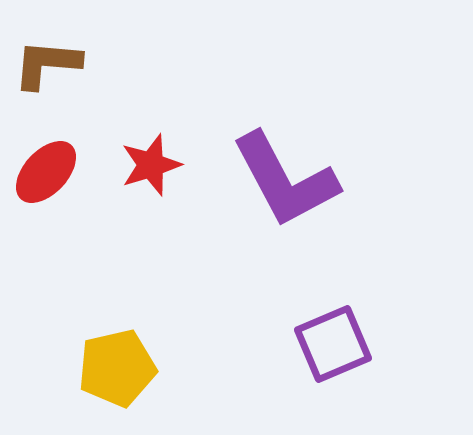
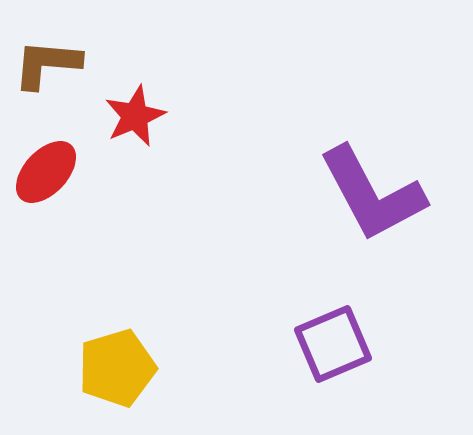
red star: moved 16 px left, 49 px up; rotated 6 degrees counterclockwise
purple L-shape: moved 87 px right, 14 px down
yellow pentagon: rotated 4 degrees counterclockwise
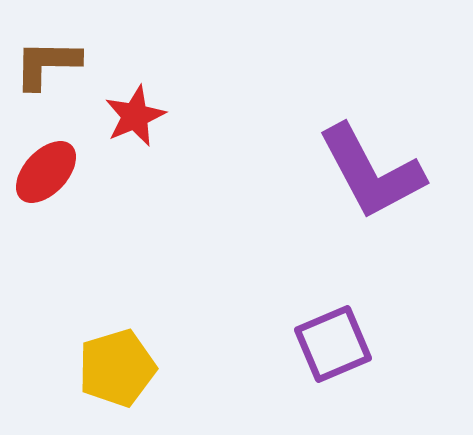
brown L-shape: rotated 4 degrees counterclockwise
purple L-shape: moved 1 px left, 22 px up
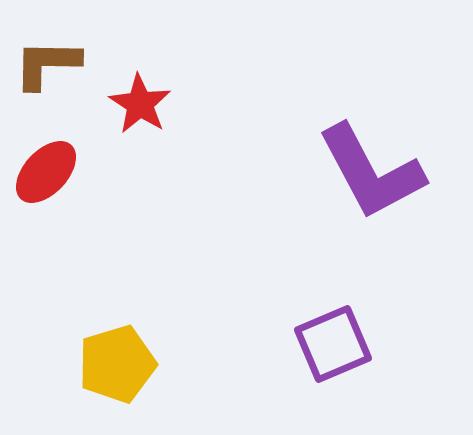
red star: moved 5 px right, 12 px up; rotated 16 degrees counterclockwise
yellow pentagon: moved 4 px up
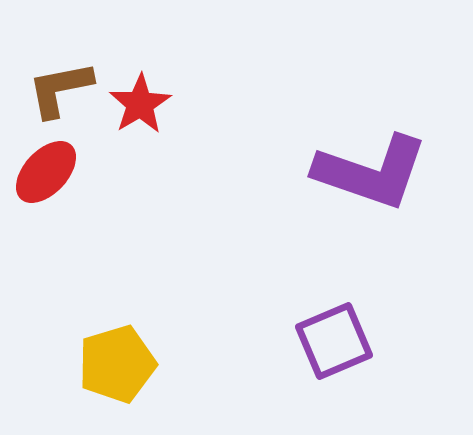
brown L-shape: moved 13 px right, 25 px down; rotated 12 degrees counterclockwise
red star: rotated 8 degrees clockwise
purple L-shape: rotated 43 degrees counterclockwise
purple square: moved 1 px right, 3 px up
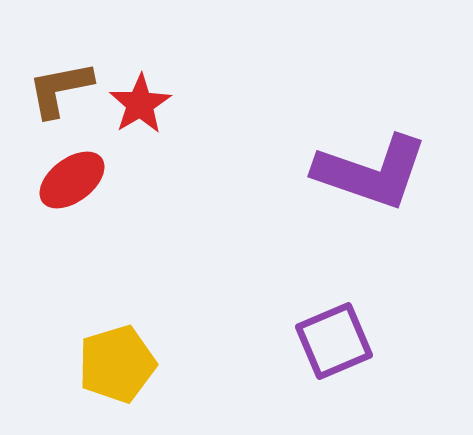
red ellipse: moved 26 px right, 8 px down; rotated 10 degrees clockwise
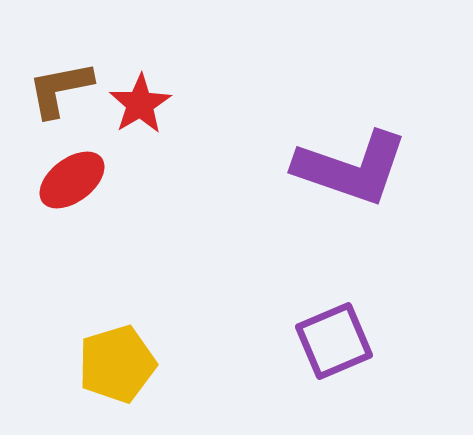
purple L-shape: moved 20 px left, 4 px up
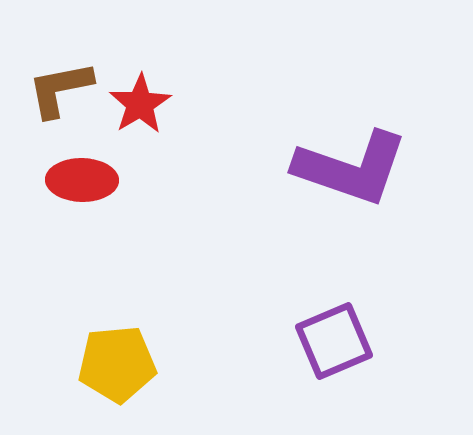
red ellipse: moved 10 px right; rotated 38 degrees clockwise
yellow pentagon: rotated 12 degrees clockwise
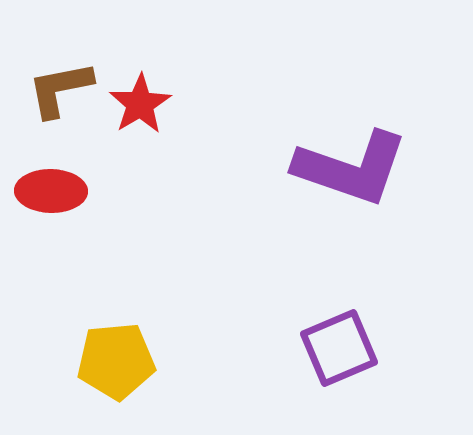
red ellipse: moved 31 px left, 11 px down
purple square: moved 5 px right, 7 px down
yellow pentagon: moved 1 px left, 3 px up
